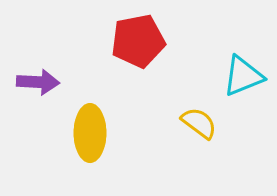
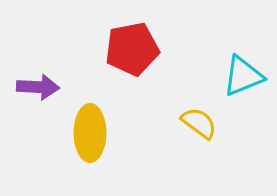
red pentagon: moved 6 px left, 8 px down
purple arrow: moved 5 px down
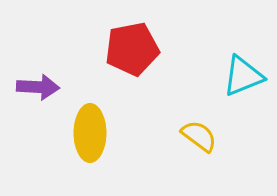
yellow semicircle: moved 13 px down
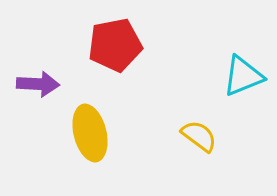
red pentagon: moved 17 px left, 4 px up
purple arrow: moved 3 px up
yellow ellipse: rotated 14 degrees counterclockwise
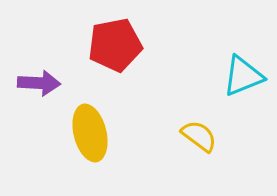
purple arrow: moved 1 px right, 1 px up
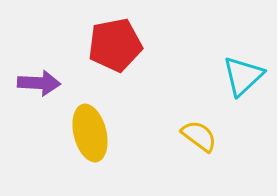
cyan triangle: rotated 21 degrees counterclockwise
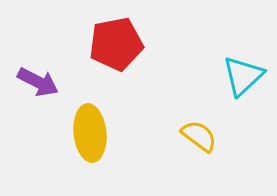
red pentagon: moved 1 px right, 1 px up
purple arrow: moved 1 px left, 1 px up; rotated 24 degrees clockwise
yellow ellipse: rotated 8 degrees clockwise
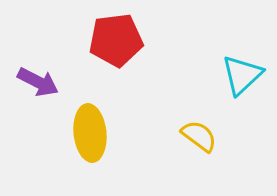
red pentagon: moved 4 px up; rotated 4 degrees clockwise
cyan triangle: moved 1 px left, 1 px up
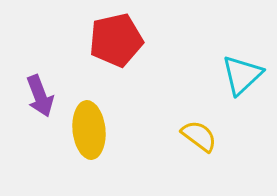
red pentagon: rotated 6 degrees counterclockwise
purple arrow: moved 2 px right, 14 px down; rotated 42 degrees clockwise
yellow ellipse: moved 1 px left, 3 px up
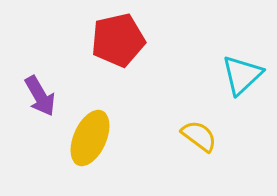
red pentagon: moved 2 px right
purple arrow: rotated 9 degrees counterclockwise
yellow ellipse: moved 1 px right, 8 px down; rotated 30 degrees clockwise
